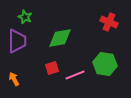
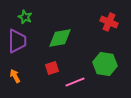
pink line: moved 7 px down
orange arrow: moved 1 px right, 3 px up
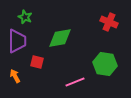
red square: moved 15 px left, 6 px up; rotated 32 degrees clockwise
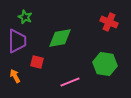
pink line: moved 5 px left
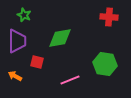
green star: moved 1 px left, 2 px up
red cross: moved 5 px up; rotated 18 degrees counterclockwise
orange arrow: rotated 32 degrees counterclockwise
pink line: moved 2 px up
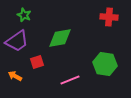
purple trapezoid: rotated 55 degrees clockwise
red square: rotated 32 degrees counterclockwise
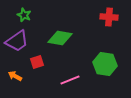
green diamond: rotated 20 degrees clockwise
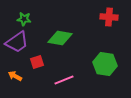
green star: moved 4 px down; rotated 16 degrees counterclockwise
purple trapezoid: moved 1 px down
pink line: moved 6 px left
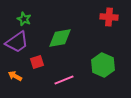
green star: rotated 16 degrees clockwise
green diamond: rotated 20 degrees counterclockwise
green hexagon: moved 2 px left, 1 px down; rotated 15 degrees clockwise
